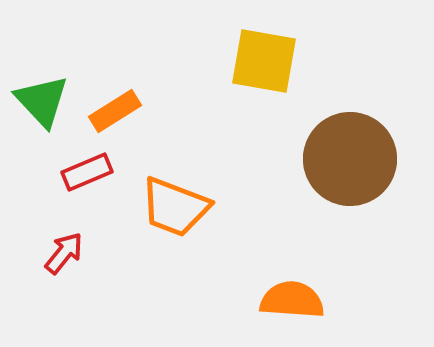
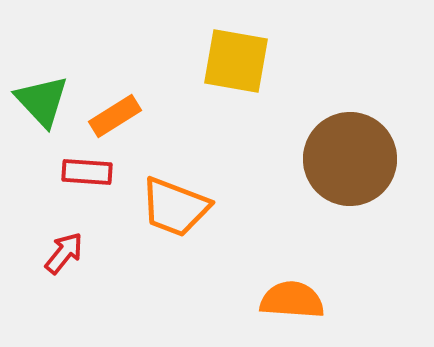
yellow square: moved 28 px left
orange rectangle: moved 5 px down
red rectangle: rotated 27 degrees clockwise
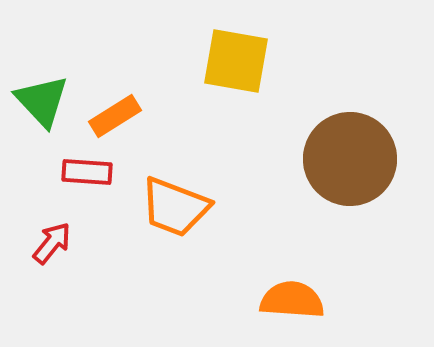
red arrow: moved 12 px left, 10 px up
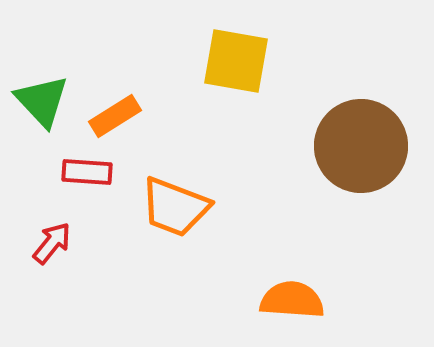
brown circle: moved 11 px right, 13 px up
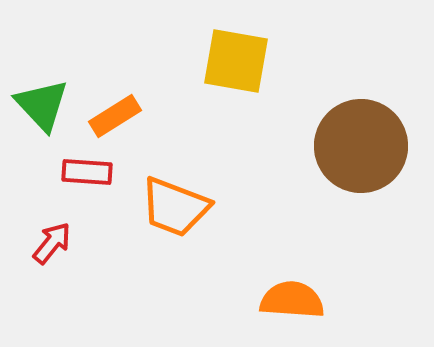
green triangle: moved 4 px down
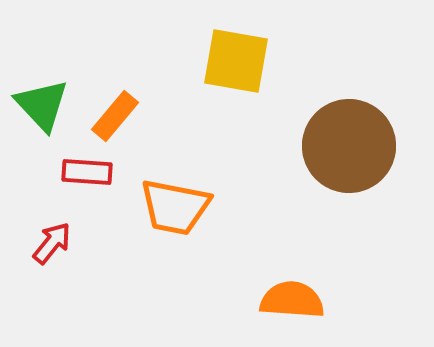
orange rectangle: rotated 18 degrees counterclockwise
brown circle: moved 12 px left
orange trapezoid: rotated 10 degrees counterclockwise
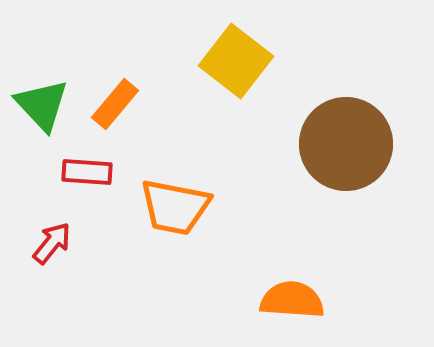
yellow square: rotated 28 degrees clockwise
orange rectangle: moved 12 px up
brown circle: moved 3 px left, 2 px up
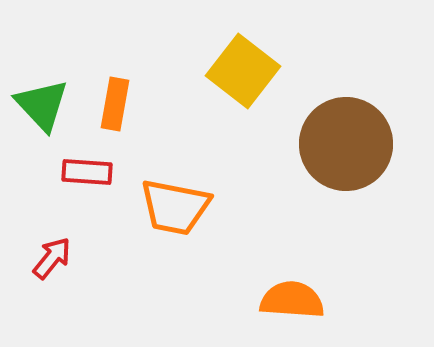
yellow square: moved 7 px right, 10 px down
orange rectangle: rotated 30 degrees counterclockwise
red arrow: moved 15 px down
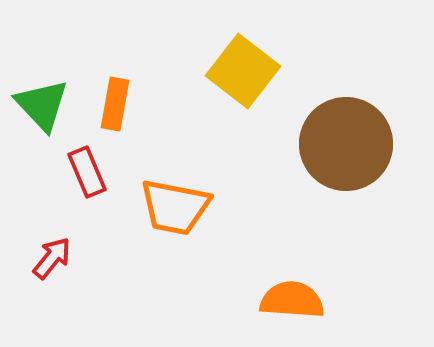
red rectangle: rotated 63 degrees clockwise
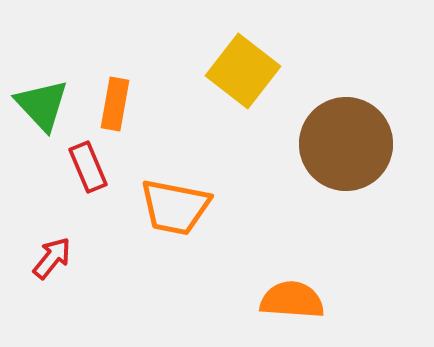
red rectangle: moved 1 px right, 5 px up
